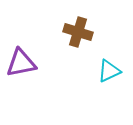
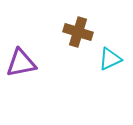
cyan triangle: moved 1 px right, 12 px up
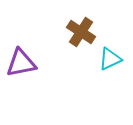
brown cross: moved 3 px right; rotated 16 degrees clockwise
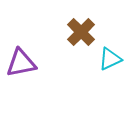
brown cross: rotated 12 degrees clockwise
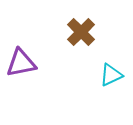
cyan triangle: moved 1 px right, 16 px down
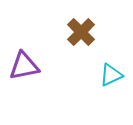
purple triangle: moved 3 px right, 3 px down
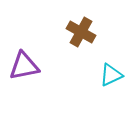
brown cross: rotated 16 degrees counterclockwise
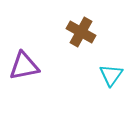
cyan triangle: rotated 30 degrees counterclockwise
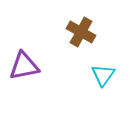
cyan triangle: moved 8 px left
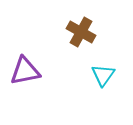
purple triangle: moved 1 px right, 5 px down
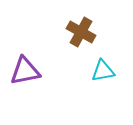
cyan triangle: moved 4 px up; rotated 45 degrees clockwise
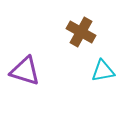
purple triangle: rotated 28 degrees clockwise
